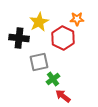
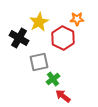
black cross: rotated 24 degrees clockwise
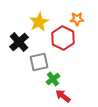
black cross: moved 4 px down; rotated 18 degrees clockwise
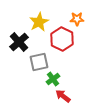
red hexagon: moved 1 px left, 1 px down
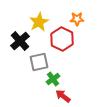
black cross: moved 1 px right, 1 px up
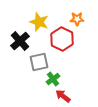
yellow star: rotated 24 degrees counterclockwise
